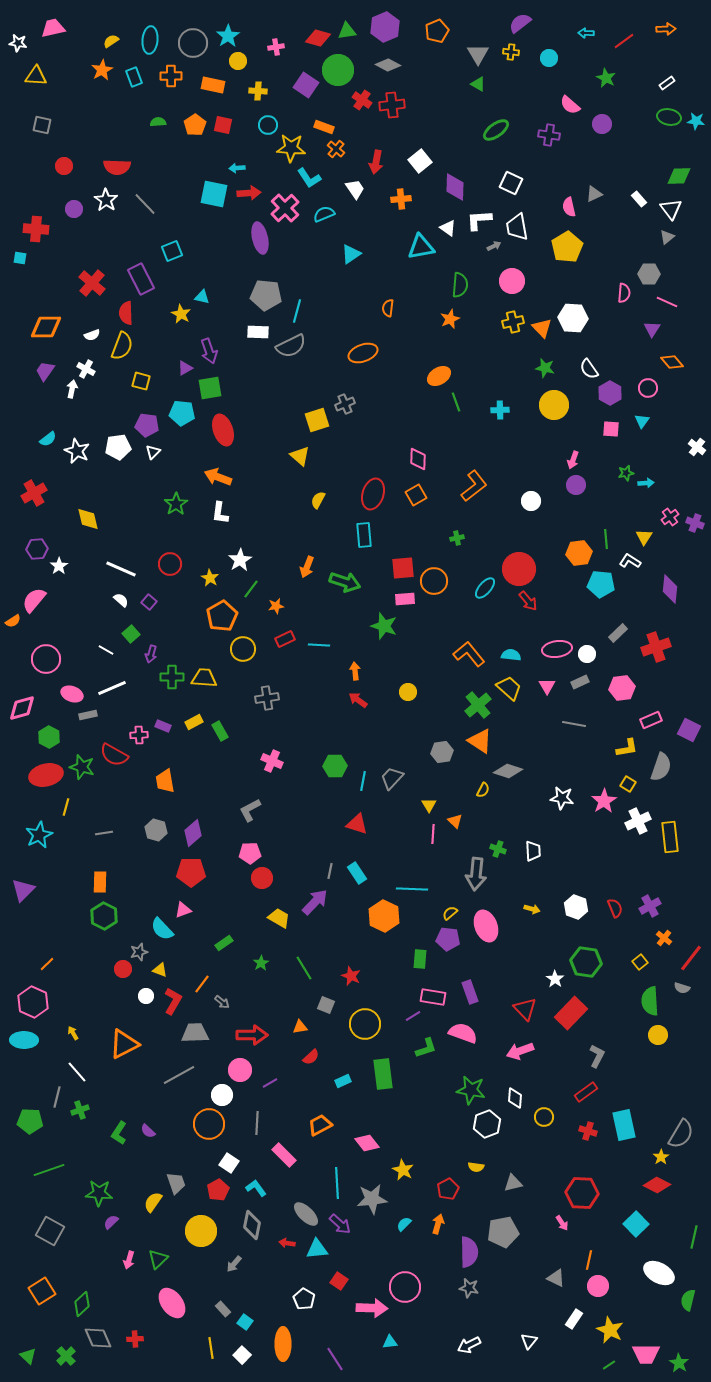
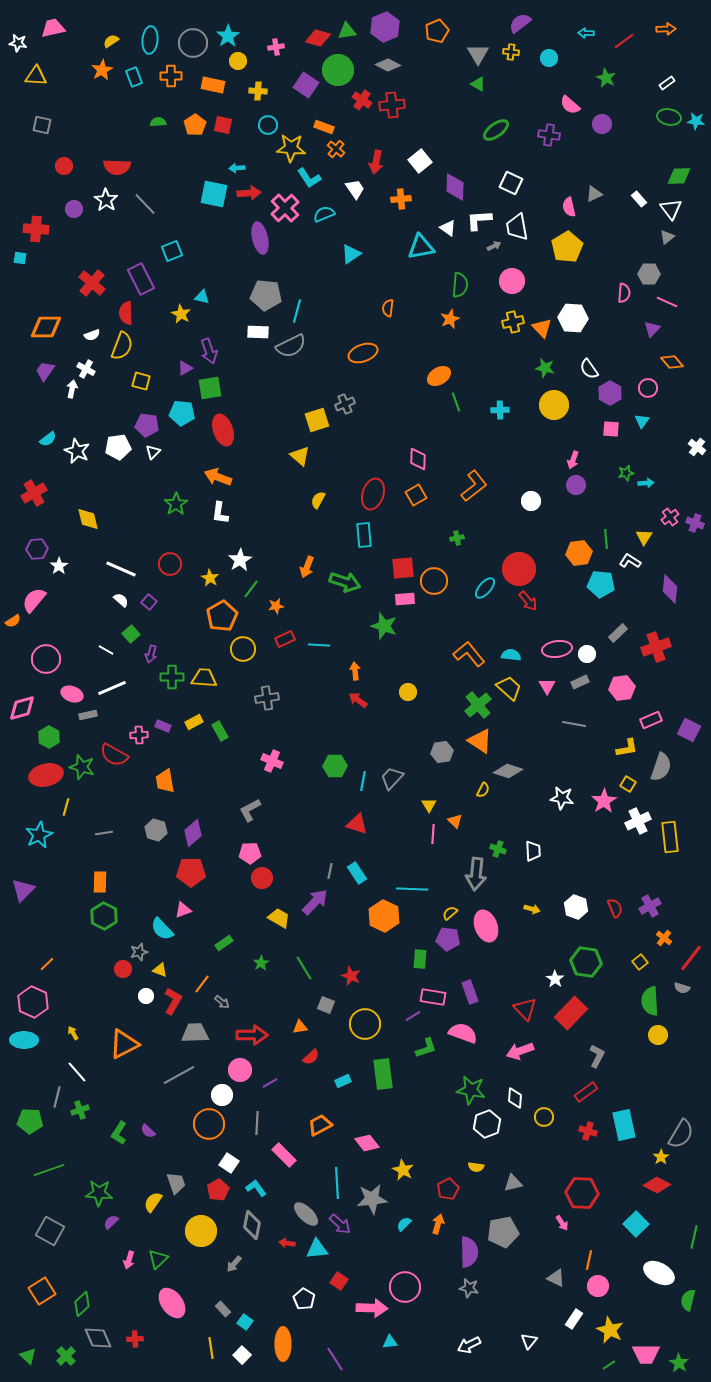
purple triangle at (652, 329): rotated 12 degrees clockwise
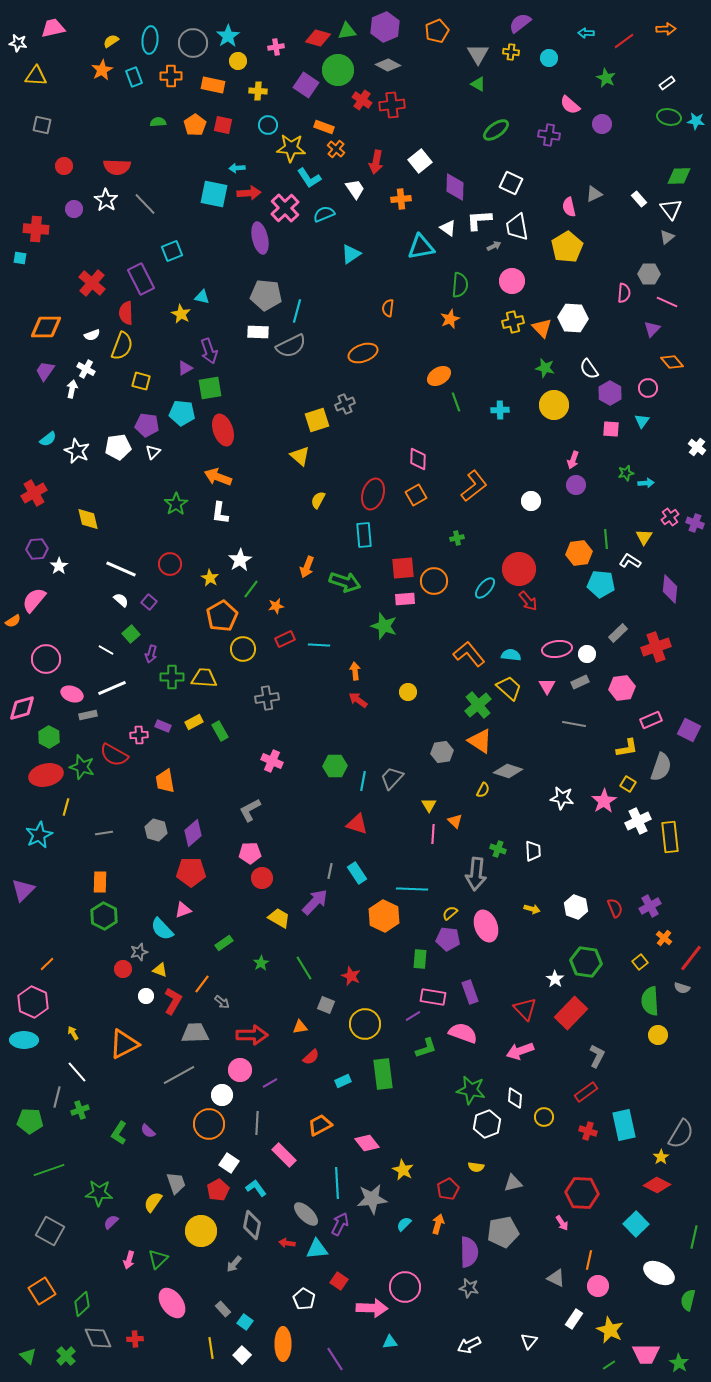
purple arrow at (340, 1224): rotated 105 degrees counterclockwise
